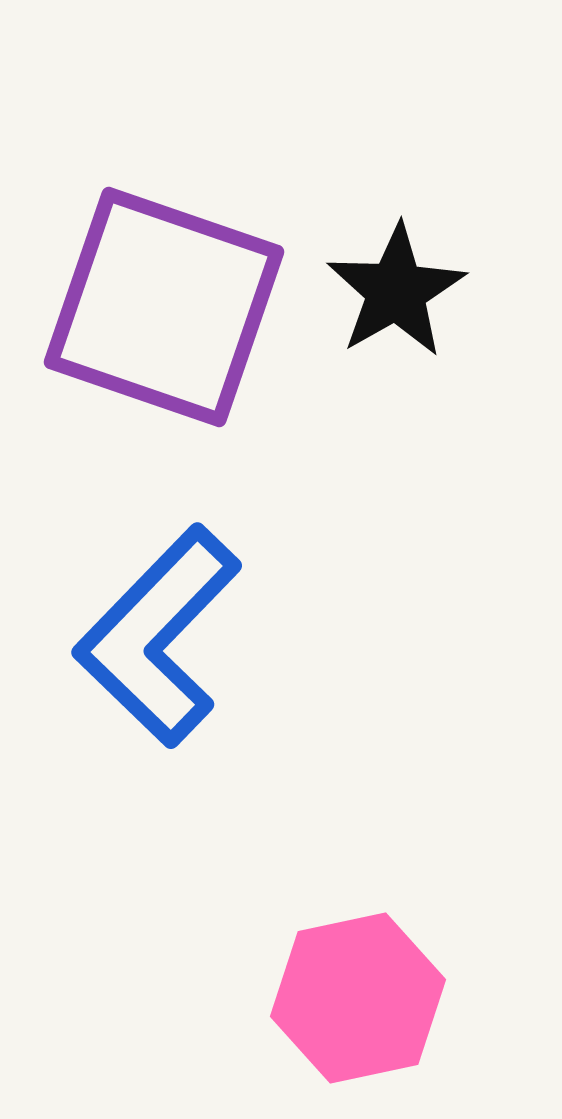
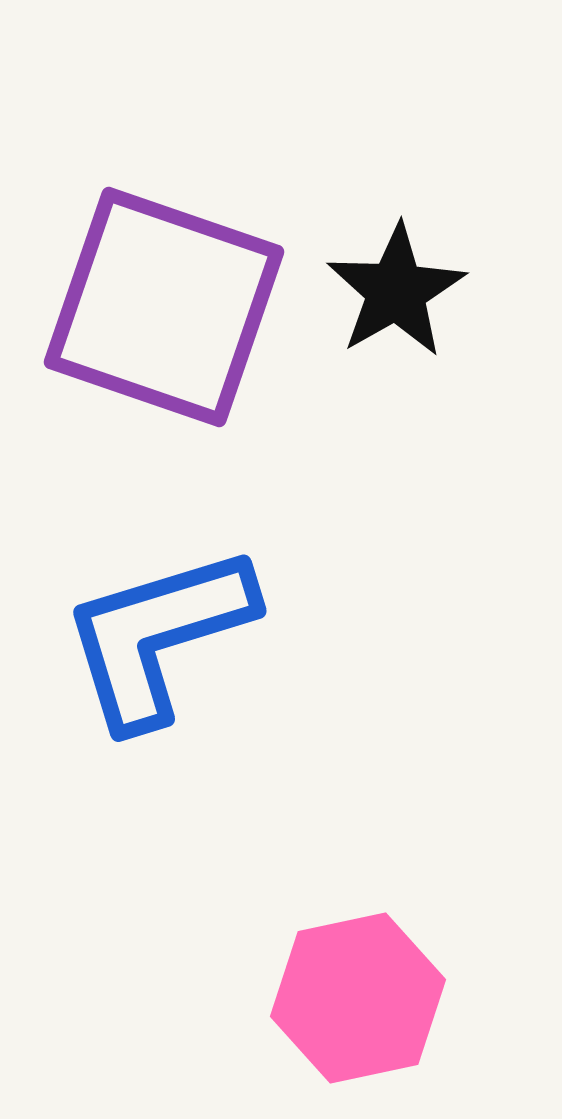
blue L-shape: rotated 29 degrees clockwise
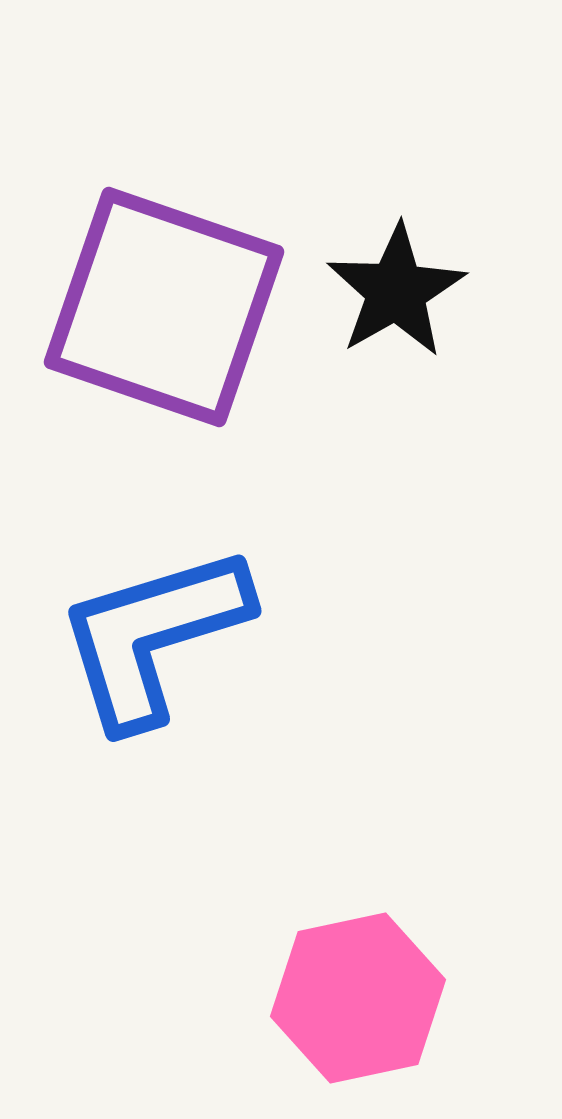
blue L-shape: moved 5 px left
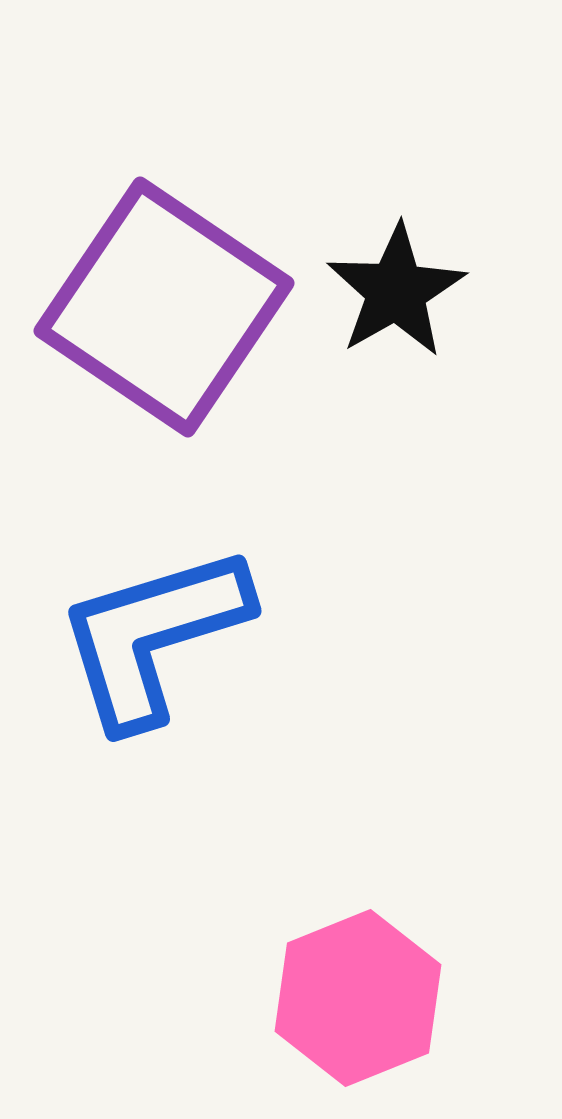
purple square: rotated 15 degrees clockwise
pink hexagon: rotated 10 degrees counterclockwise
